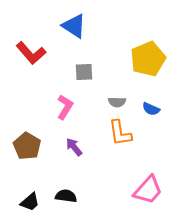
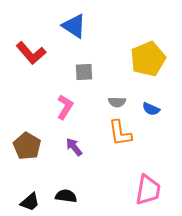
pink trapezoid: rotated 32 degrees counterclockwise
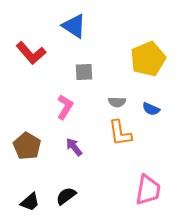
black semicircle: rotated 45 degrees counterclockwise
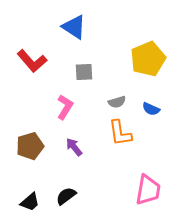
blue triangle: moved 1 px down
red L-shape: moved 1 px right, 8 px down
gray semicircle: rotated 18 degrees counterclockwise
brown pentagon: moved 3 px right; rotated 24 degrees clockwise
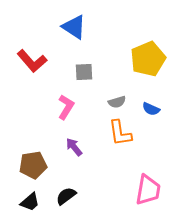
pink L-shape: moved 1 px right
brown pentagon: moved 3 px right, 19 px down; rotated 8 degrees clockwise
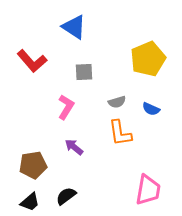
purple arrow: rotated 12 degrees counterclockwise
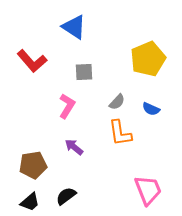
gray semicircle: rotated 30 degrees counterclockwise
pink L-shape: moved 1 px right, 1 px up
pink trapezoid: rotated 32 degrees counterclockwise
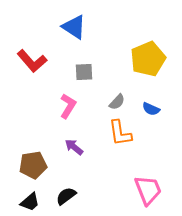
pink L-shape: moved 1 px right
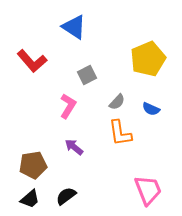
gray square: moved 3 px right, 3 px down; rotated 24 degrees counterclockwise
black trapezoid: moved 3 px up
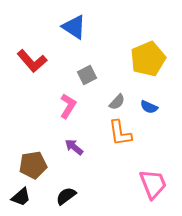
blue semicircle: moved 2 px left, 2 px up
pink trapezoid: moved 5 px right, 6 px up
black trapezoid: moved 9 px left, 2 px up
